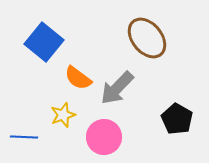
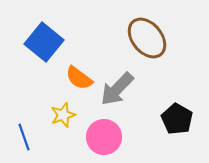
orange semicircle: moved 1 px right
gray arrow: moved 1 px down
blue line: rotated 68 degrees clockwise
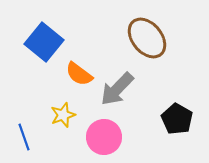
orange semicircle: moved 4 px up
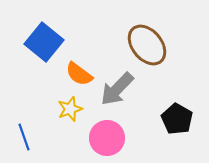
brown ellipse: moved 7 px down
yellow star: moved 7 px right, 6 px up
pink circle: moved 3 px right, 1 px down
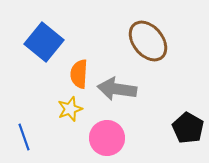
brown ellipse: moved 1 px right, 4 px up
orange semicircle: rotated 56 degrees clockwise
gray arrow: rotated 54 degrees clockwise
black pentagon: moved 11 px right, 9 px down
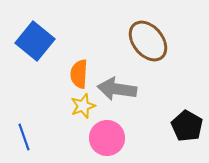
blue square: moved 9 px left, 1 px up
yellow star: moved 13 px right, 3 px up
black pentagon: moved 1 px left, 2 px up
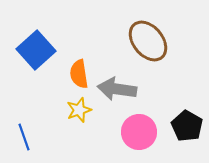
blue square: moved 1 px right, 9 px down; rotated 9 degrees clockwise
orange semicircle: rotated 12 degrees counterclockwise
yellow star: moved 4 px left, 4 px down
pink circle: moved 32 px right, 6 px up
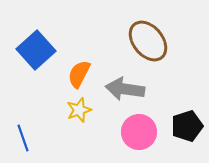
orange semicircle: rotated 36 degrees clockwise
gray arrow: moved 8 px right
black pentagon: rotated 24 degrees clockwise
blue line: moved 1 px left, 1 px down
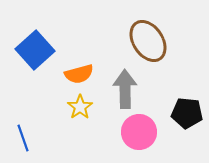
brown ellipse: rotated 6 degrees clockwise
blue square: moved 1 px left
orange semicircle: rotated 132 degrees counterclockwise
gray arrow: rotated 81 degrees clockwise
yellow star: moved 1 px right, 3 px up; rotated 15 degrees counterclockwise
black pentagon: moved 13 px up; rotated 24 degrees clockwise
